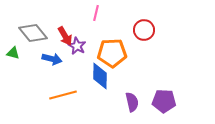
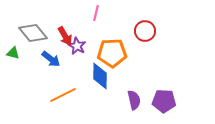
red circle: moved 1 px right, 1 px down
blue arrow: moved 1 px left; rotated 24 degrees clockwise
orange line: rotated 12 degrees counterclockwise
purple semicircle: moved 2 px right, 2 px up
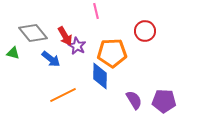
pink line: moved 2 px up; rotated 28 degrees counterclockwise
purple semicircle: rotated 18 degrees counterclockwise
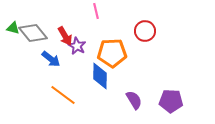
green triangle: moved 25 px up
orange line: rotated 64 degrees clockwise
purple pentagon: moved 7 px right
